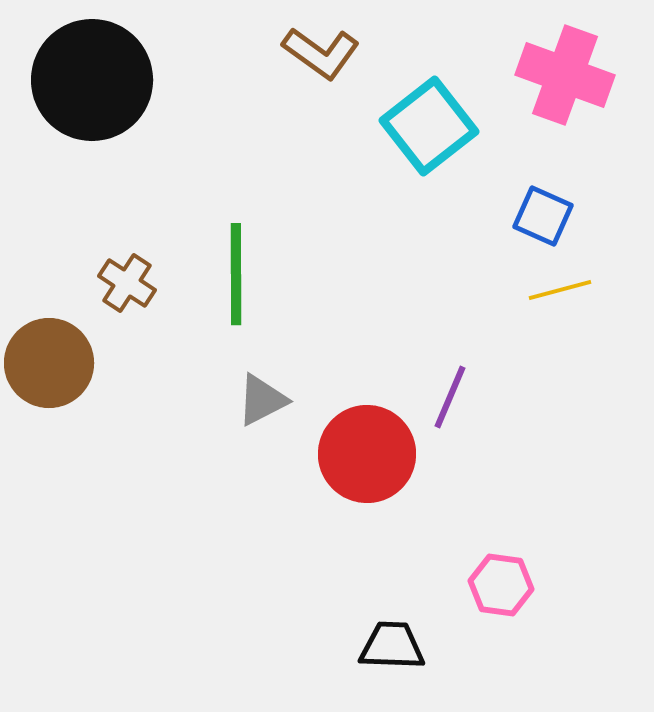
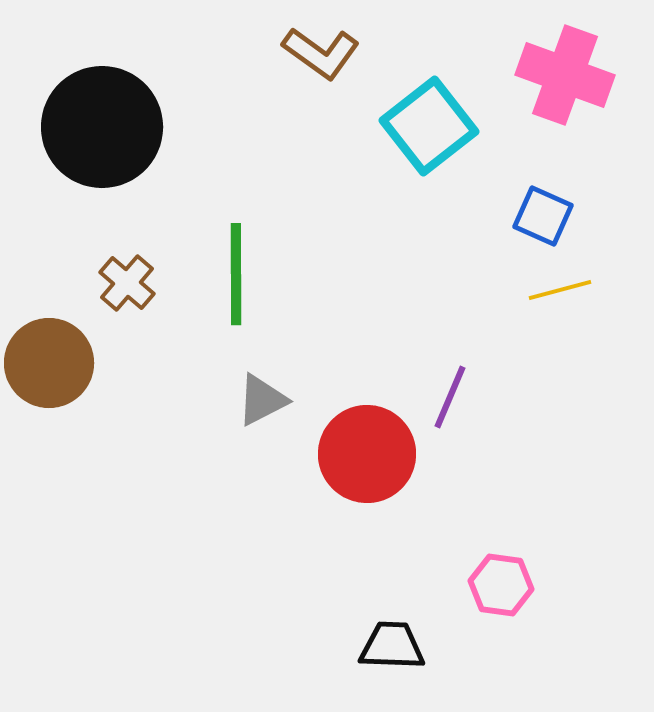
black circle: moved 10 px right, 47 px down
brown cross: rotated 8 degrees clockwise
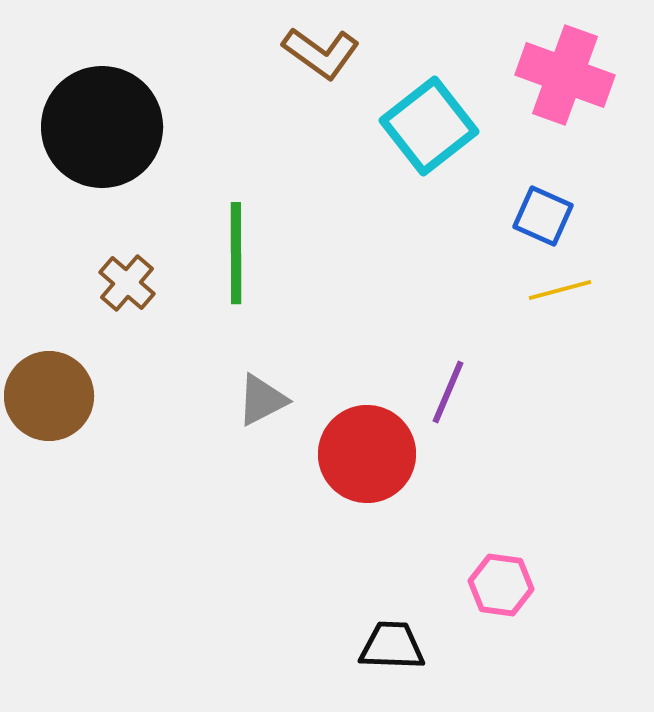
green line: moved 21 px up
brown circle: moved 33 px down
purple line: moved 2 px left, 5 px up
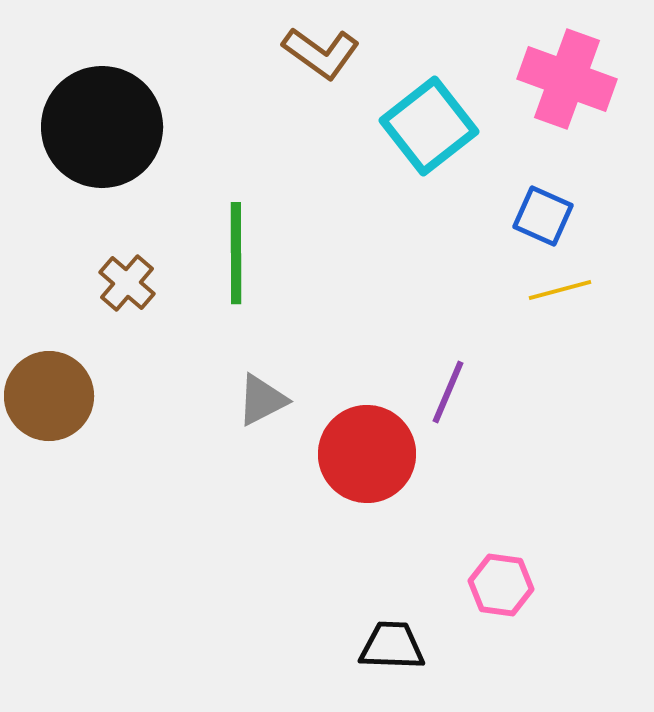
pink cross: moved 2 px right, 4 px down
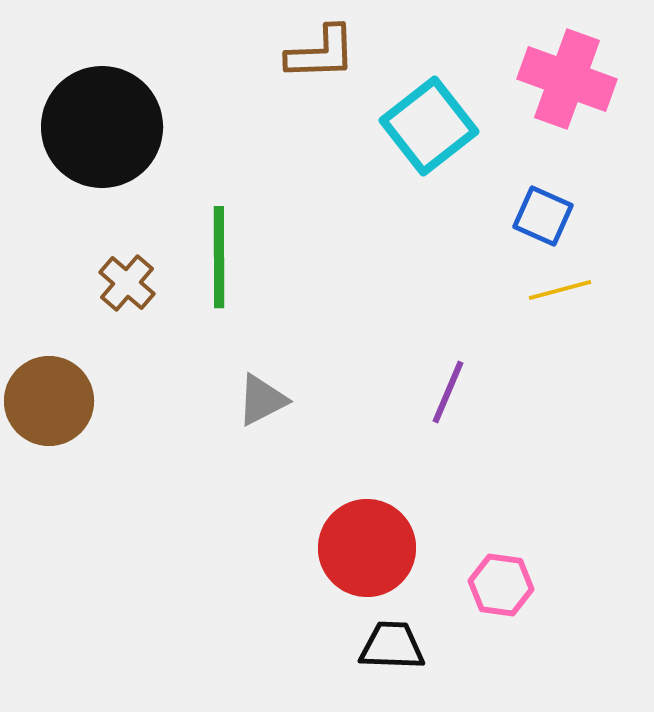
brown L-shape: rotated 38 degrees counterclockwise
green line: moved 17 px left, 4 px down
brown circle: moved 5 px down
red circle: moved 94 px down
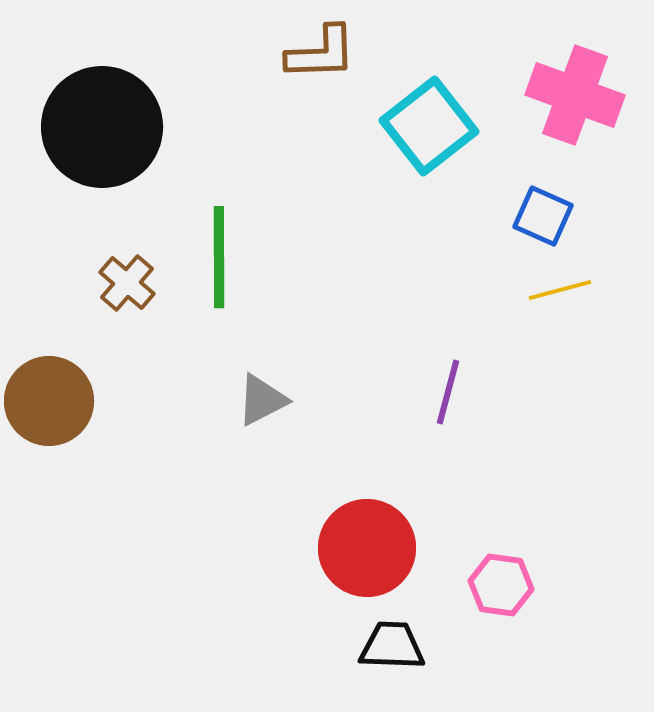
pink cross: moved 8 px right, 16 px down
purple line: rotated 8 degrees counterclockwise
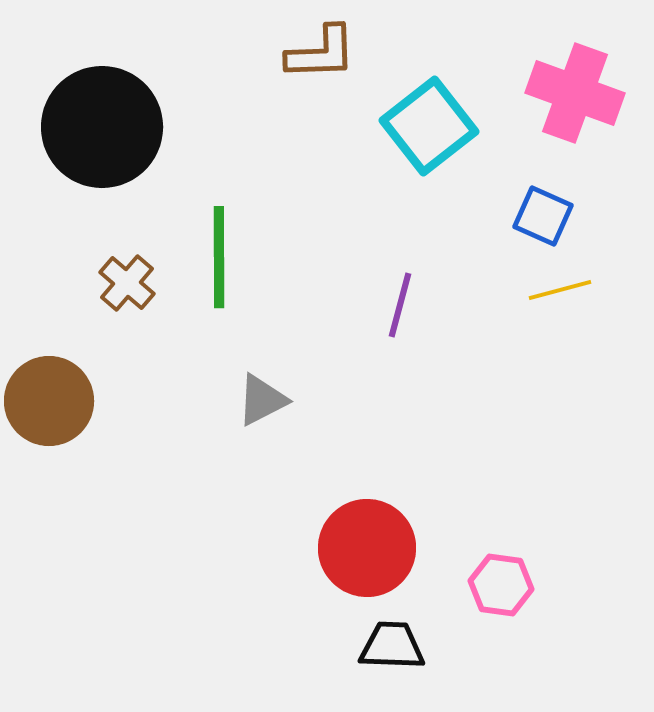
pink cross: moved 2 px up
purple line: moved 48 px left, 87 px up
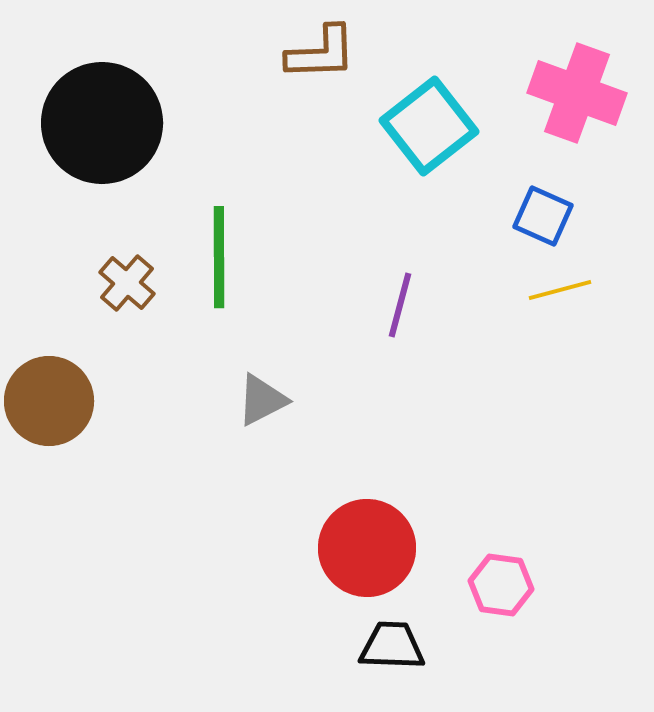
pink cross: moved 2 px right
black circle: moved 4 px up
